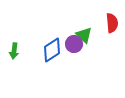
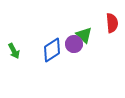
green arrow: rotated 35 degrees counterclockwise
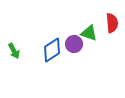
green triangle: moved 5 px right, 2 px up; rotated 24 degrees counterclockwise
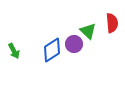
green triangle: moved 1 px left, 2 px up; rotated 24 degrees clockwise
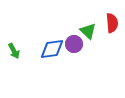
blue diamond: moved 1 px up; rotated 25 degrees clockwise
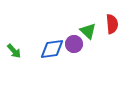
red semicircle: moved 1 px down
green arrow: rotated 14 degrees counterclockwise
